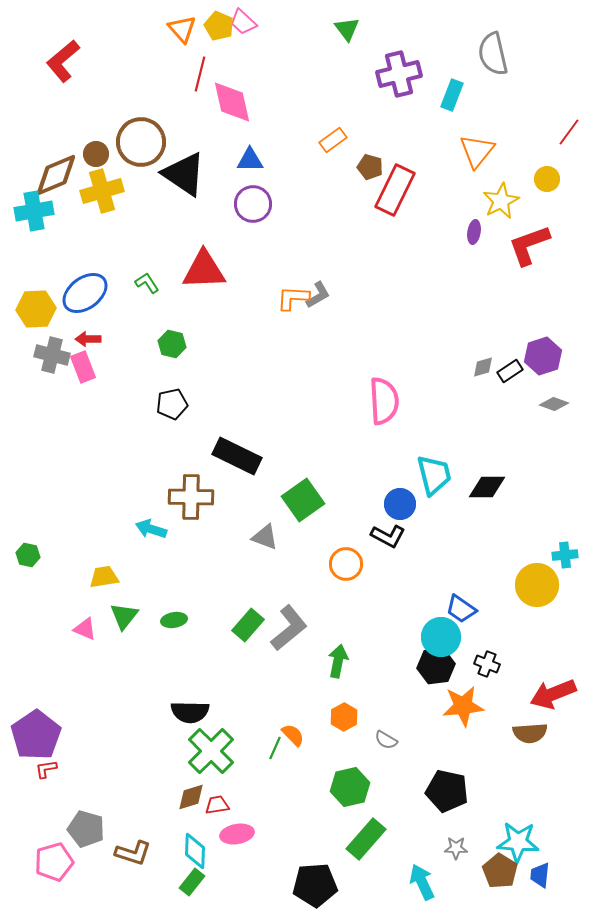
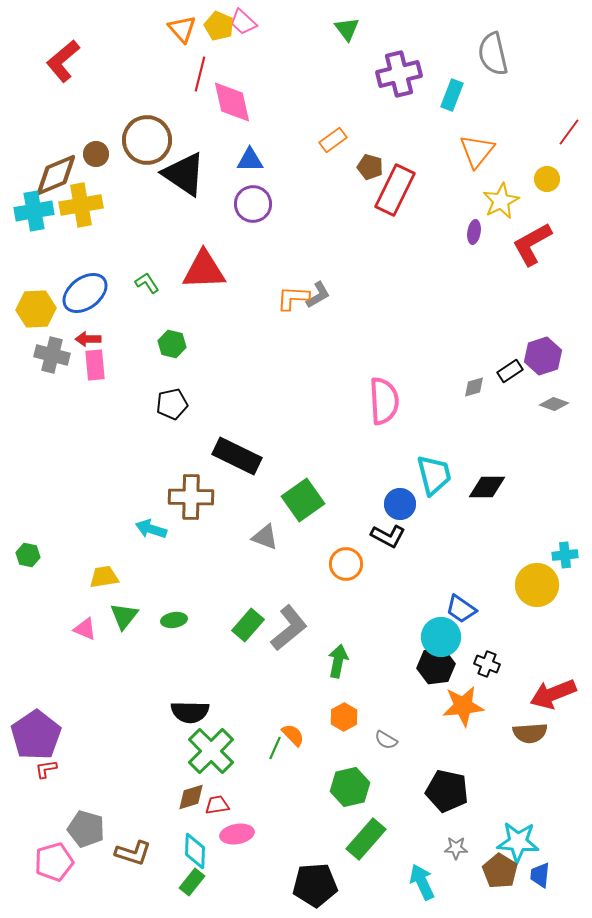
brown circle at (141, 142): moved 6 px right, 2 px up
yellow cross at (102, 191): moved 21 px left, 14 px down; rotated 6 degrees clockwise
red L-shape at (529, 245): moved 3 px right, 1 px up; rotated 9 degrees counterclockwise
pink rectangle at (83, 367): moved 12 px right, 2 px up; rotated 16 degrees clockwise
gray diamond at (483, 367): moved 9 px left, 20 px down
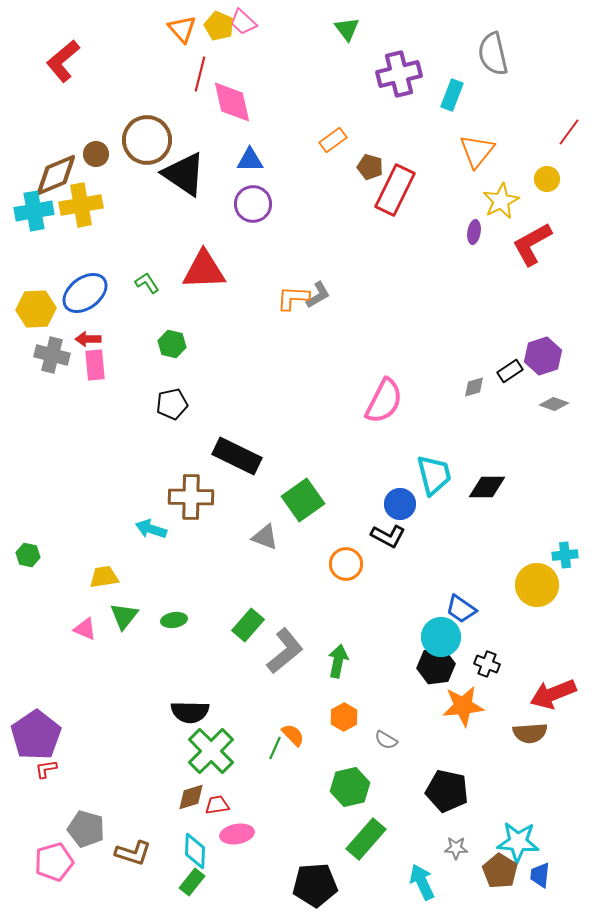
pink semicircle at (384, 401): rotated 30 degrees clockwise
gray L-shape at (289, 628): moved 4 px left, 23 px down
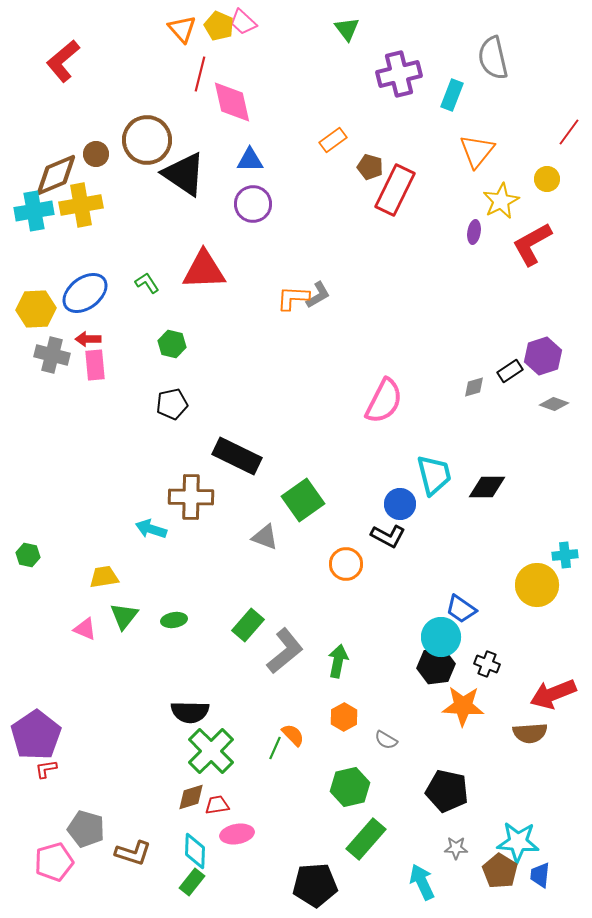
gray semicircle at (493, 54): moved 4 px down
orange star at (463, 706): rotated 9 degrees clockwise
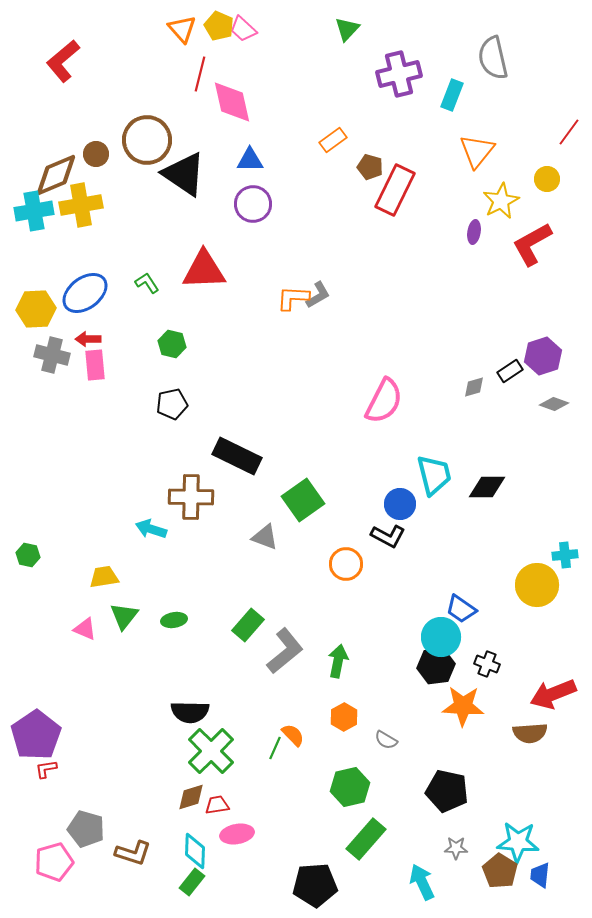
pink trapezoid at (243, 22): moved 7 px down
green triangle at (347, 29): rotated 20 degrees clockwise
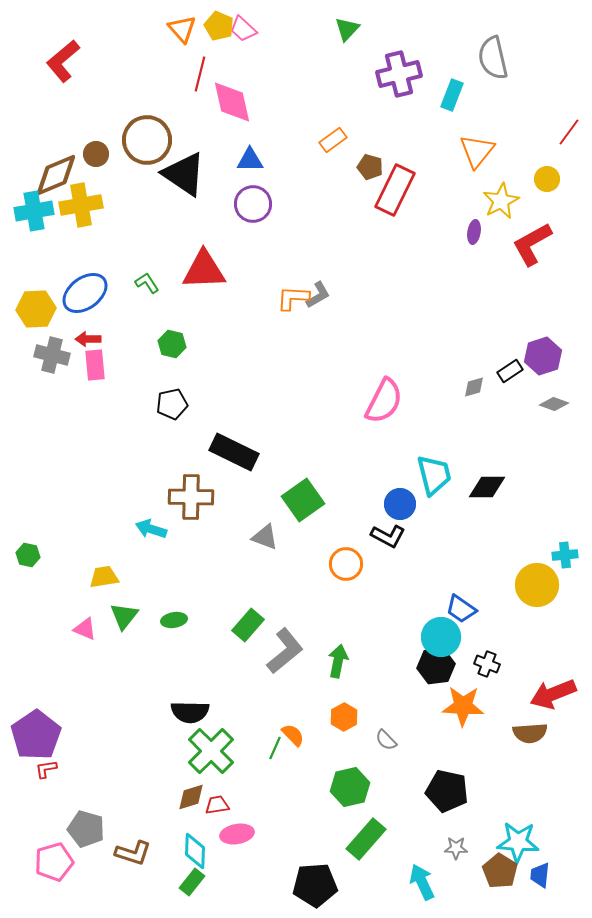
black rectangle at (237, 456): moved 3 px left, 4 px up
gray semicircle at (386, 740): rotated 15 degrees clockwise
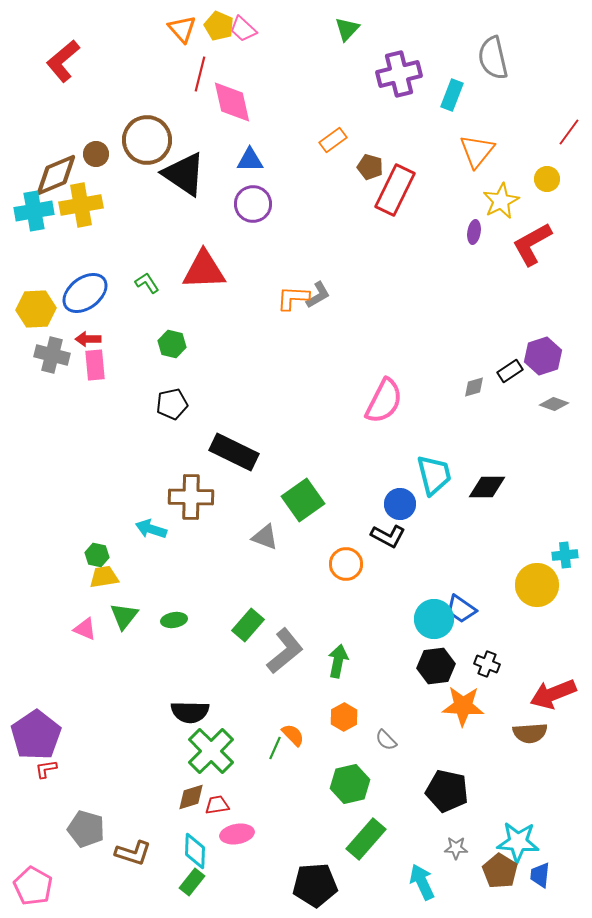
green hexagon at (28, 555): moved 69 px right
cyan circle at (441, 637): moved 7 px left, 18 px up
green hexagon at (350, 787): moved 3 px up
pink pentagon at (54, 862): moved 21 px left, 24 px down; rotated 27 degrees counterclockwise
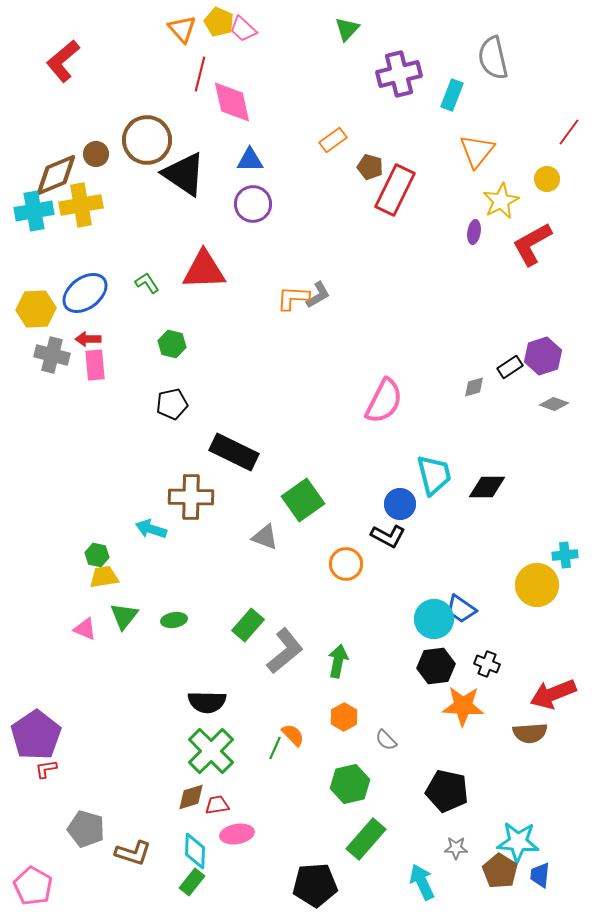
yellow pentagon at (219, 26): moved 4 px up
black rectangle at (510, 371): moved 4 px up
black semicircle at (190, 712): moved 17 px right, 10 px up
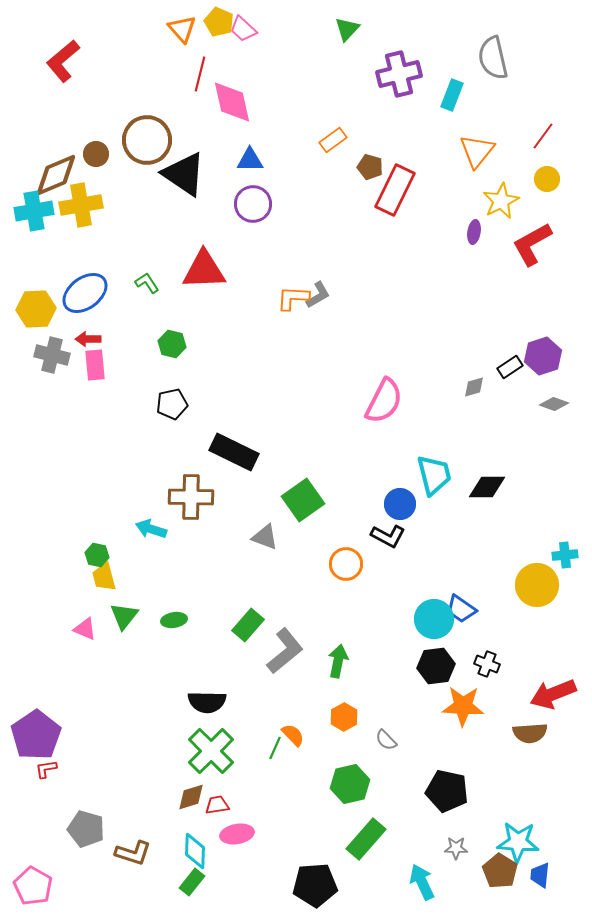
red line at (569, 132): moved 26 px left, 4 px down
yellow trapezoid at (104, 577): rotated 96 degrees counterclockwise
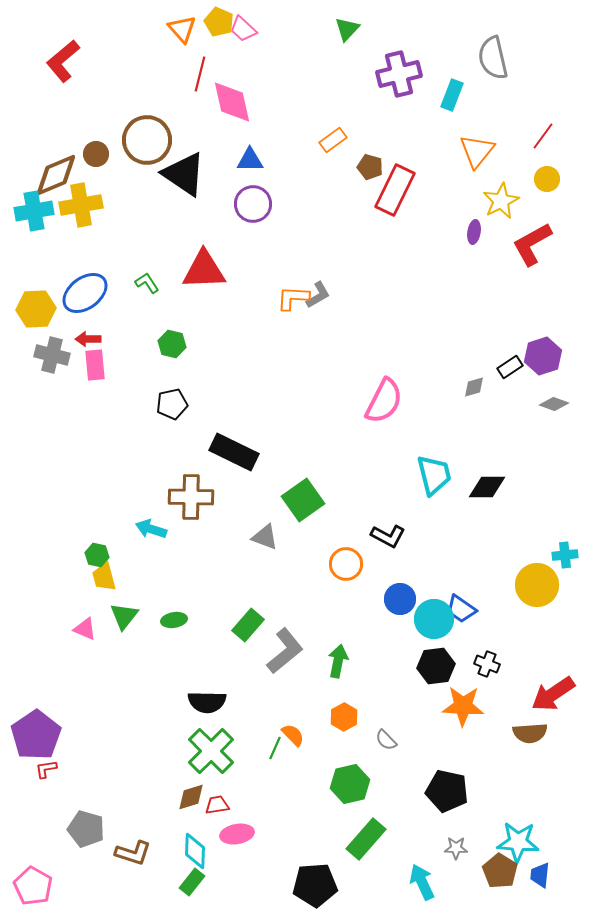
blue circle at (400, 504): moved 95 px down
red arrow at (553, 694): rotated 12 degrees counterclockwise
